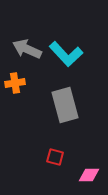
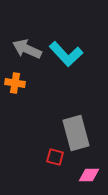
orange cross: rotated 18 degrees clockwise
gray rectangle: moved 11 px right, 28 px down
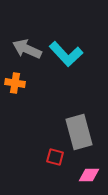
gray rectangle: moved 3 px right, 1 px up
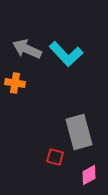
pink diamond: rotated 30 degrees counterclockwise
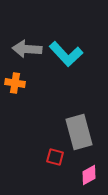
gray arrow: rotated 20 degrees counterclockwise
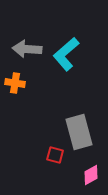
cyan L-shape: rotated 92 degrees clockwise
red square: moved 2 px up
pink diamond: moved 2 px right
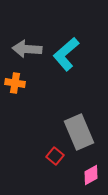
gray rectangle: rotated 8 degrees counterclockwise
red square: moved 1 px down; rotated 24 degrees clockwise
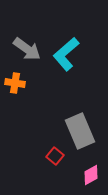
gray arrow: rotated 148 degrees counterclockwise
gray rectangle: moved 1 px right, 1 px up
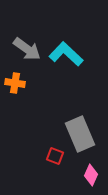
cyan L-shape: rotated 84 degrees clockwise
gray rectangle: moved 3 px down
red square: rotated 18 degrees counterclockwise
pink diamond: rotated 35 degrees counterclockwise
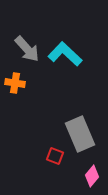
gray arrow: rotated 12 degrees clockwise
cyan L-shape: moved 1 px left
pink diamond: moved 1 px right, 1 px down; rotated 15 degrees clockwise
